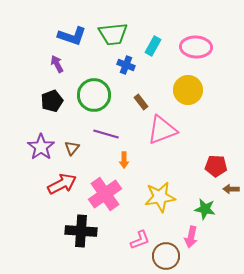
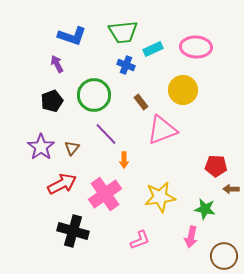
green trapezoid: moved 10 px right, 2 px up
cyan rectangle: moved 3 px down; rotated 36 degrees clockwise
yellow circle: moved 5 px left
purple line: rotated 30 degrees clockwise
black cross: moved 8 px left; rotated 12 degrees clockwise
brown circle: moved 58 px right
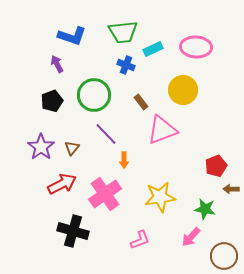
red pentagon: rotated 25 degrees counterclockwise
pink arrow: rotated 30 degrees clockwise
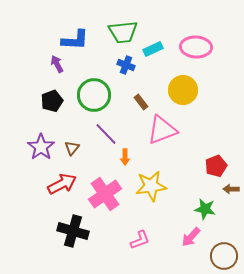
blue L-shape: moved 3 px right, 4 px down; rotated 16 degrees counterclockwise
orange arrow: moved 1 px right, 3 px up
yellow star: moved 9 px left, 11 px up
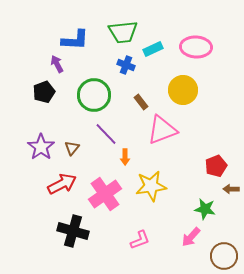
black pentagon: moved 8 px left, 9 px up
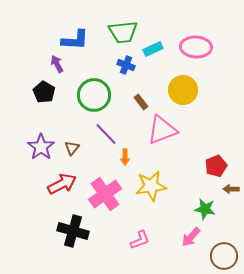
black pentagon: rotated 20 degrees counterclockwise
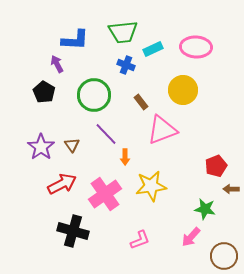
brown triangle: moved 3 px up; rotated 14 degrees counterclockwise
